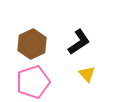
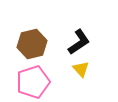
brown hexagon: rotated 12 degrees clockwise
yellow triangle: moved 6 px left, 5 px up
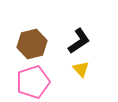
black L-shape: moved 1 px up
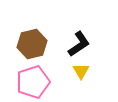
black L-shape: moved 3 px down
yellow triangle: moved 2 px down; rotated 12 degrees clockwise
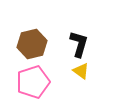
black L-shape: rotated 40 degrees counterclockwise
yellow triangle: rotated 24 degrees counterclockwise
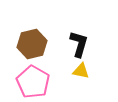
yellow triangle: rotated 24 degrees counterclockwise
pink pentagon: rotated 24 degrees counterclockwise
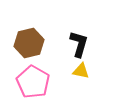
brown hexagon: moved 3 px left, 1 px up
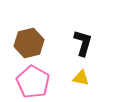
black L-shape: moved 4 px right, 1 px up
yellow triangle: moved 7 px down
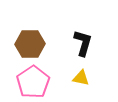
brown hexagon: moved 1 px right, 1 px down; rotated 12 degrees clockwise
pink pentagon: rotated 8 degrees clockwise
